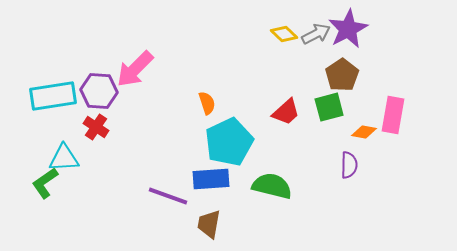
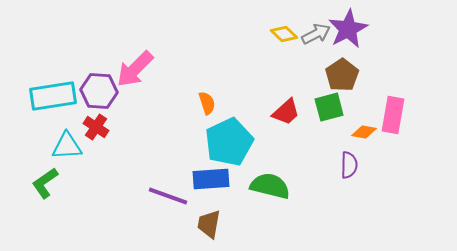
cyan triangle: moved 3 px right, 12 px up
green semicircle: moved 2 px left
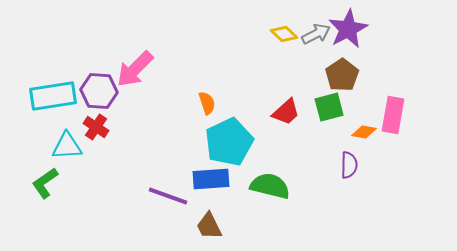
brown trapezoid: moved 2 px down; rotated 36 degrees counterclockwise
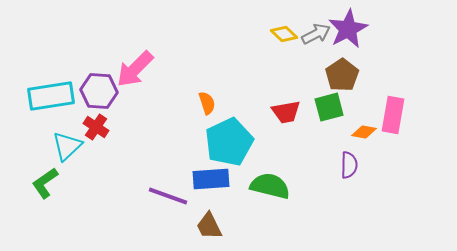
cyan rectangle: moved 2 px left
red trapezoid: rotated 32 degrees clockwise
cyan triangle: rotated 40 degrees counterclockwise
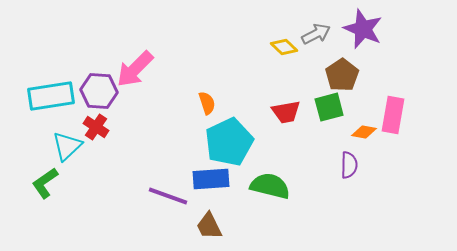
purple star: moved 15 px right; rotated 21 degrees counterclockwise
yellow diamond: moved 13 px down
